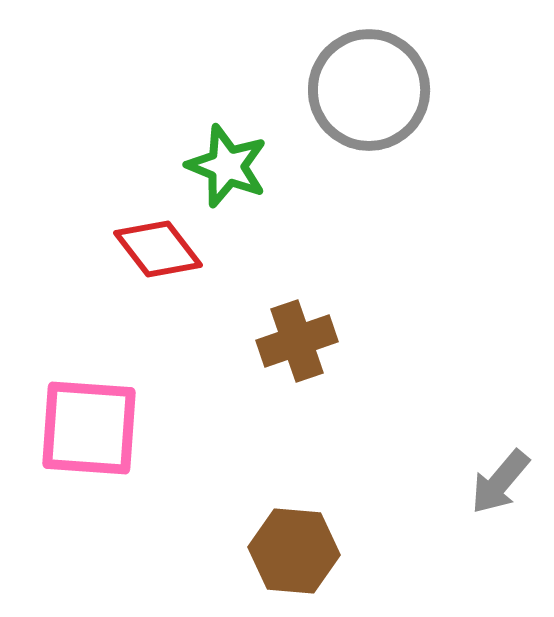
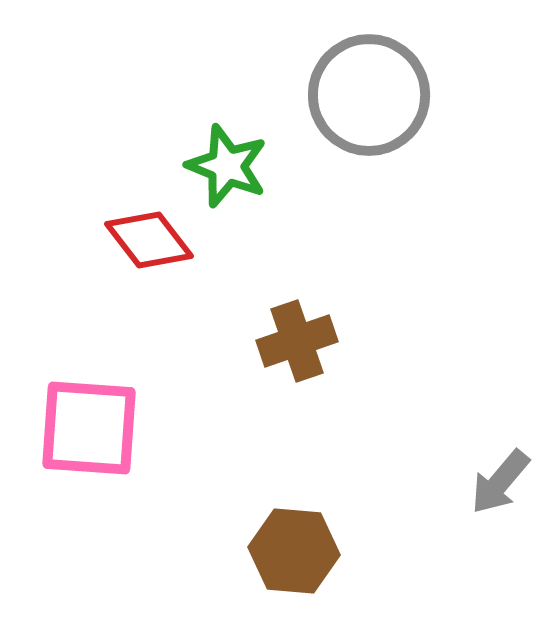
gray circle: moved 5 px down
red diamond: moved 9 px left, 9 px up
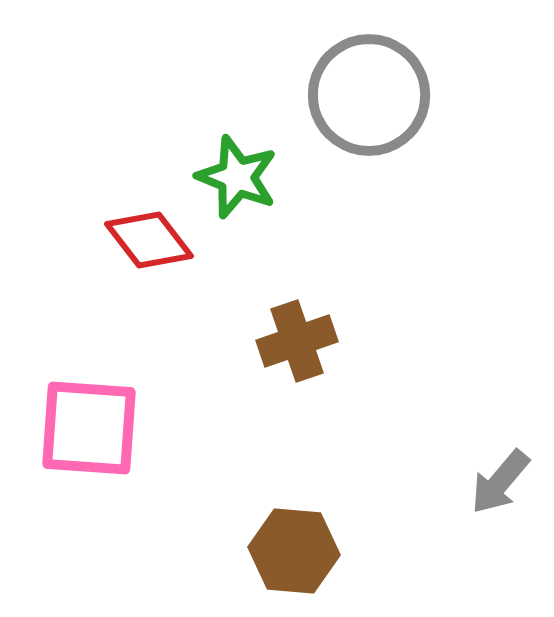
green star: moved 10 px right, 11 px down
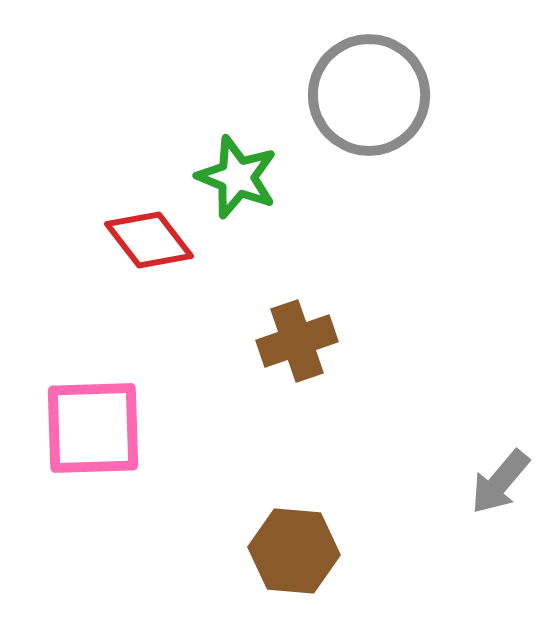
pink square: moved 4 px right; rotated 6 degrees counterclockwise
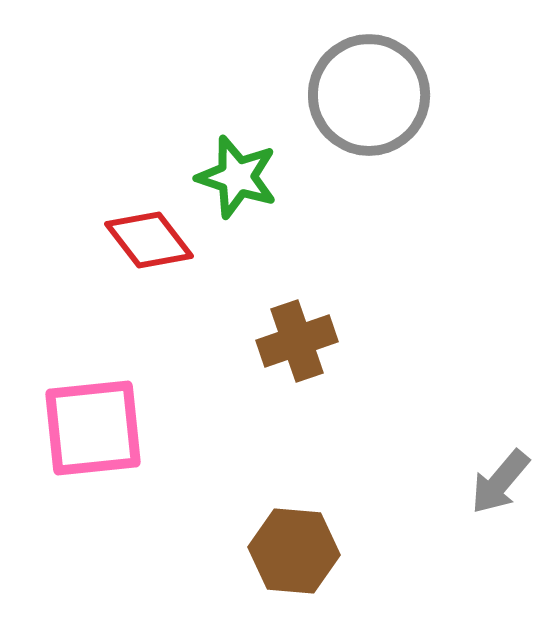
green star: rotated 4 degrees counterclockwise
pink square: rotated 4 degrees counterclockwise
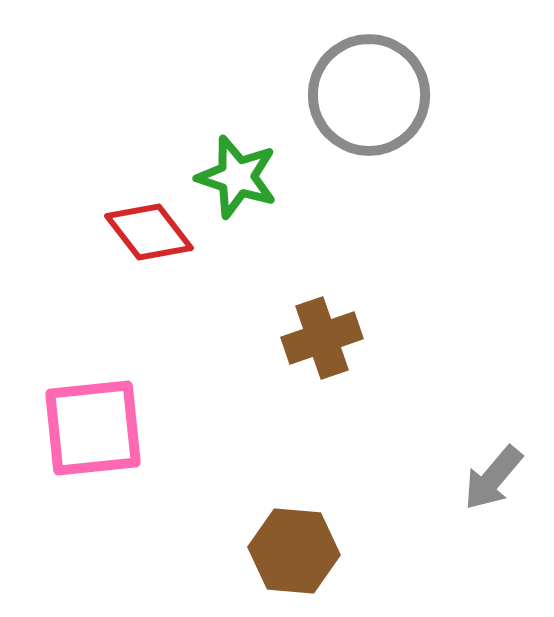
red diamond: moved 8 px up
brown cross: moved 25 px right, 3 px up
gray arrow: moved 7 px left, 4 px up
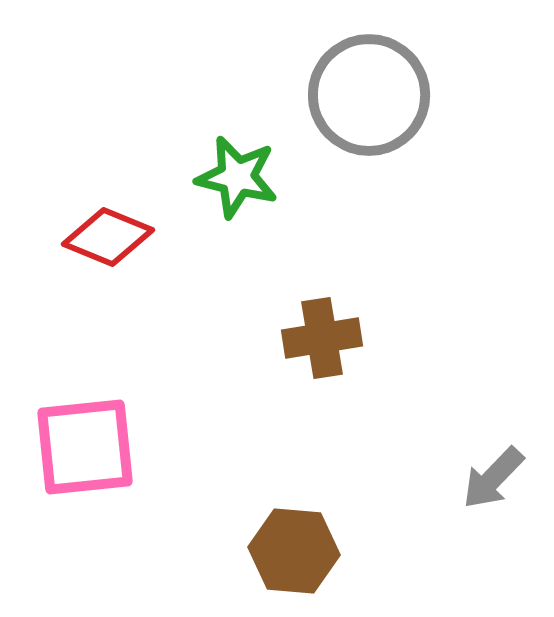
green star: rotated 4 degrees counterclockwise
red diamond: moved 41 px left, 5 px down; rotated 30 degrees counterclockwise
brown cross: rotated 10 degrees clockwise
pink square: moved 8 px left, 19 px down
gray arrow: rotated 4 degrees clockwise
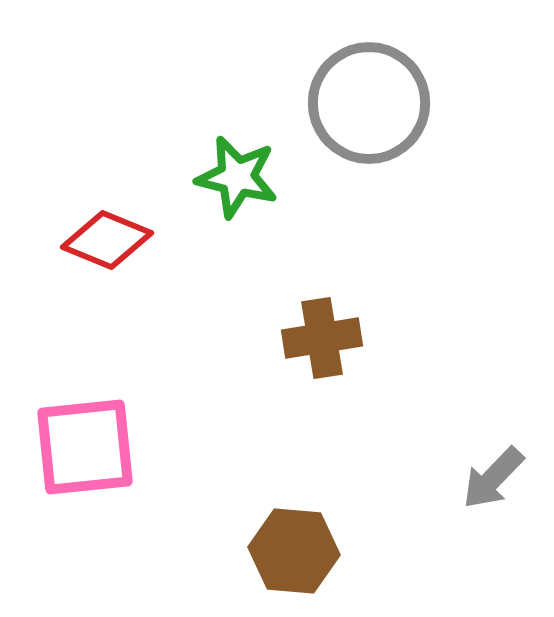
gray circle: moved 8 px down
red diamond: moved 1 px left, 3 px down
